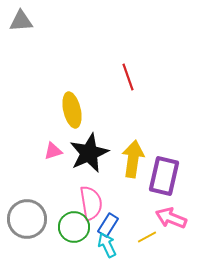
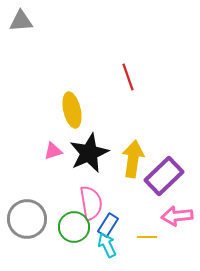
purple rectangle: rotated 33 degrees clockwise
pink arrow: moved 6 px right, 2 px up; rotated 28 degrees counterclockwise
yellow line: rotated 30 degrees clockwise
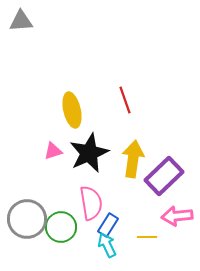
red line: moved 3 px left, 23 px down
green circle: moved 13 px left
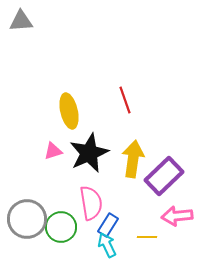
yellow ellipse: moved 3 px left, 1 px down
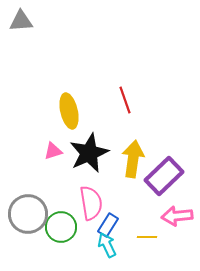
gray circle: moved 1 px right, 5 px up
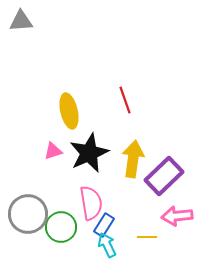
blue rectangle: moved 4 px left
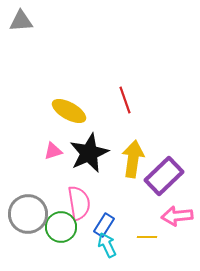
yellow ellipse: rotated 48 degrees counterclockwise
pink semicircle: moved 12 px left
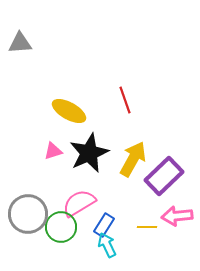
gray triangle: moved 1 px left, 22 px down
yellow arrow: rotated 21 degrees clockwise
pink semicircle: rotated 112 degrees counterclockwise
yellow line: moved 10 px up
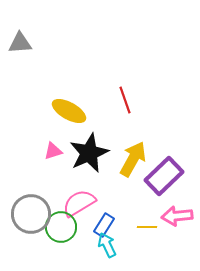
gray circle: moved 3 px right
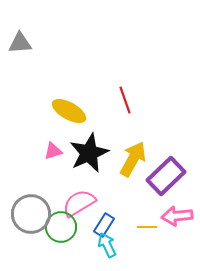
purple rectangle: moved 2 px right
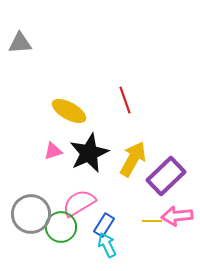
yellow line: moved 5 px right, 6 px up
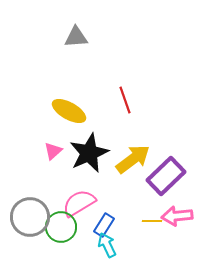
gray triangle: moved 56 px right, 6 px up
pink triangle: rotated 24 degrees counterclockwise
yellow arrow: rotated 24 degrees clockwise
gray circle: moved 1 px left, 3 px down
